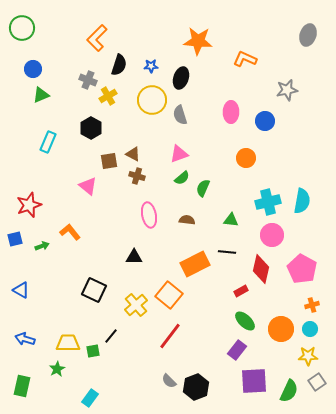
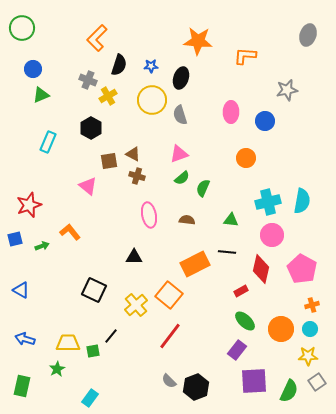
orange L-shape at (245, 59): moved 3 px up; rotated 20 degrees counterclockwise
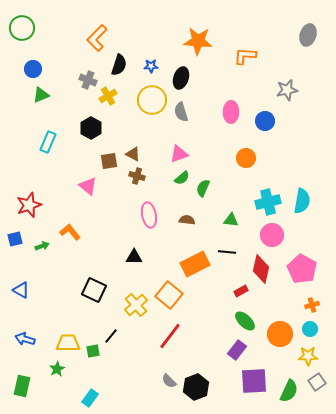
gray semicircle at (180, 115): moved 1 px right, 3 px up
orange circle at (281, 329): moved 1 px left, 5 px down
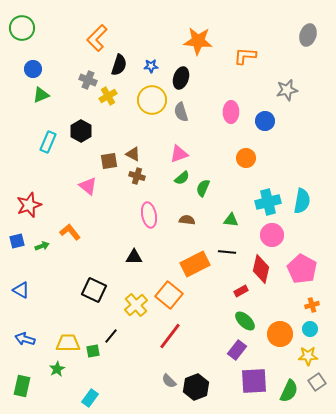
black hexagon at (91, 128): moved 10 px left, 3 px down
blue square at (15, 239): moved 2 px right, 2 px down
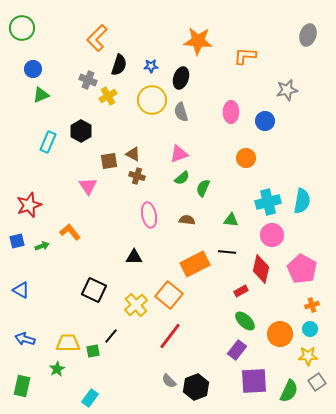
pink triangle at (88, 186): rotated 18 degrees clockwise
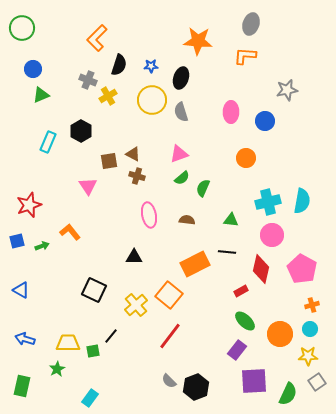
gray ellipse at (308, 35): moved 57 px left, 11 px up
green semicircle at (289, 391): moved 1 px left, 3 px down
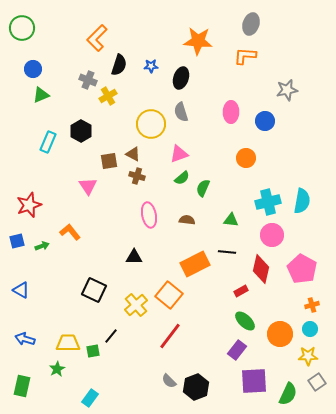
yellow circle at (152, 100): moved 1 px left, 24 px down
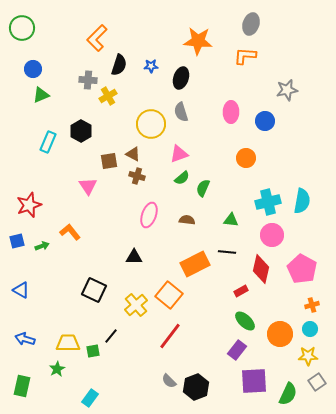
gray cross at (88, 80): rotated 18 degrees counterclockwise
pink ellipse at (149, 215): rotated 30 degrees clockwise
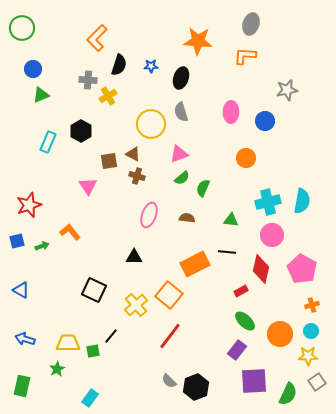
brown semicircle at (187, 220): moved 2 px up
cyan circle at (310, 329): moved 1 px right, 2 px down
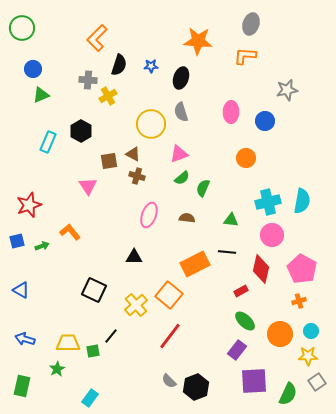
orange cross at (312, 305): moved 13 px left, 4 px up
